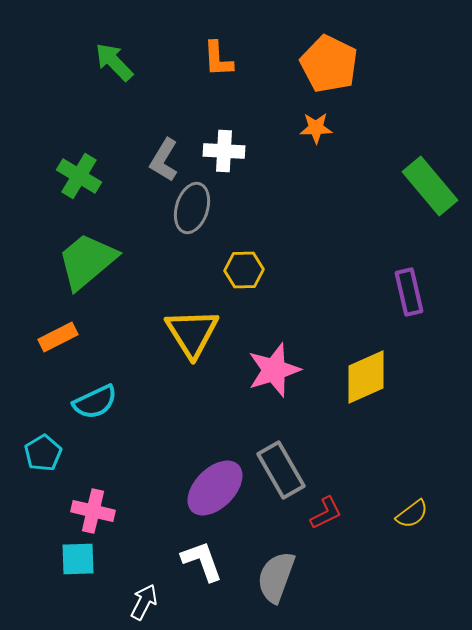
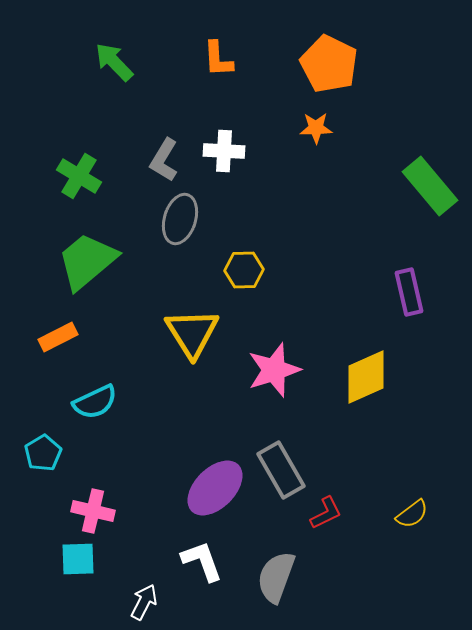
gray ellipse: moved 12 px left, 11 px down
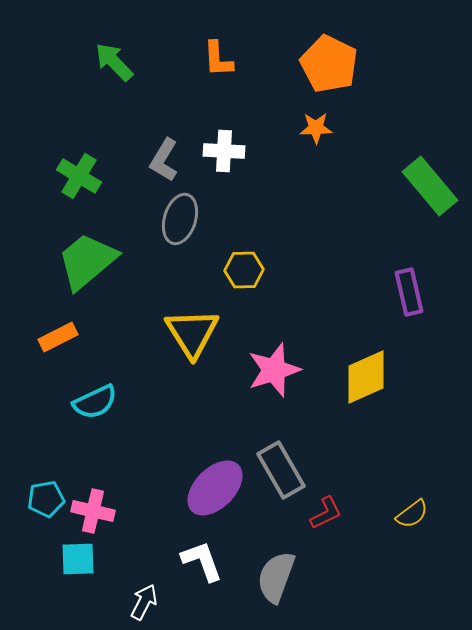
cyan pentagon: moved 3 px right, 46 px down; rotated 21 degrees clockwise
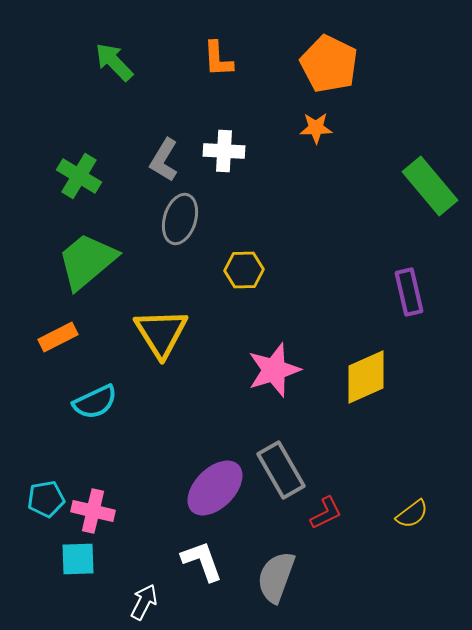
yellow triangle: moved 31 px left
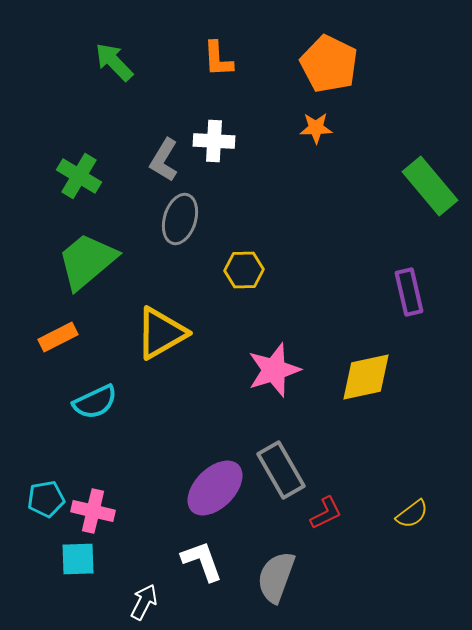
white cross: moved 10 px left, 10 px up
yellow triangle: rotated 32 degrees clockwise
yellow diamond: rotated 12 degrees clockwise
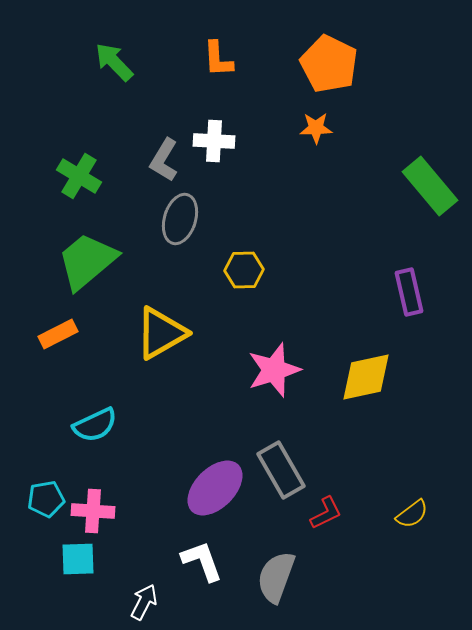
orange rectangle: moved 3 px up
cyan semicircle: moved 23 px down
pink cross: rotated 9 degrees counterclockwise
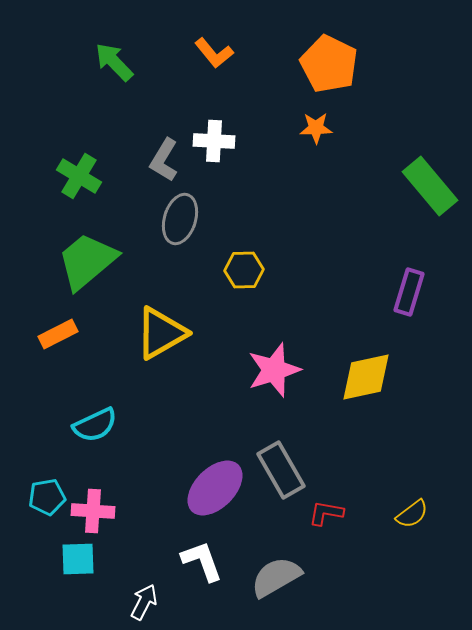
orange L-shape: moved 4 px left, 6 px up; rotated 36 degrees counterclockwise
purple rectangle: rotated 30 degrees clockwise
cyan pentagon: moved 1 px right, 2 px up
red L-shape: rotated 144 degrees counterclockwise
gray semicircle: rotated 40 degrees clockwise
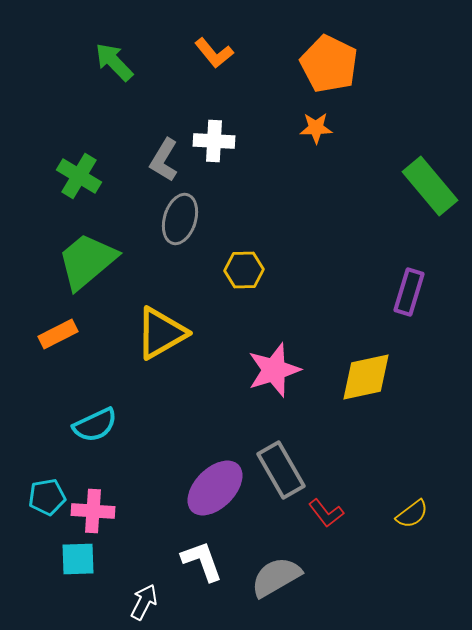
red L-shape: rotated 138 degrees counterclockwise
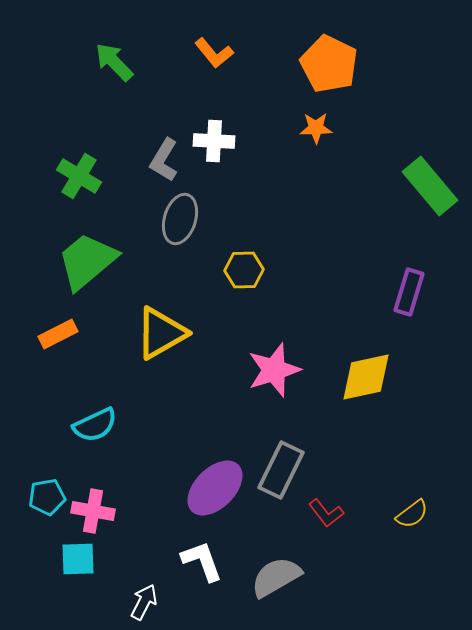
gray rectangle: rotated 56 degrees clockwise
pink cross: rotated 6 degrees clockwise
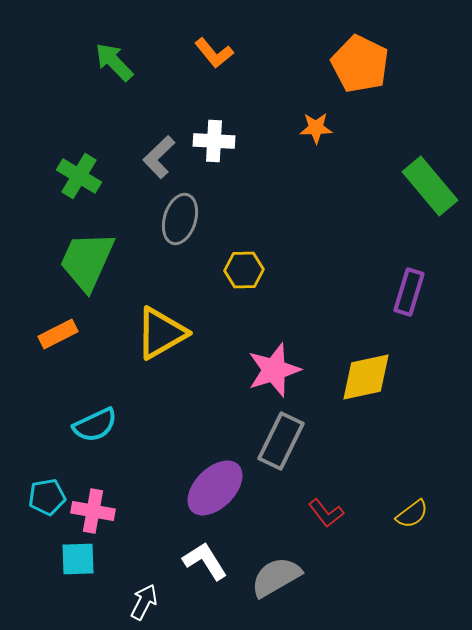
orange pentagon: moved 31 px right
gray L-shape: moved 5 px left, 3 px up; rotated 15 degrees clockwise
green trapezoid: rotated 26 degrees counterclockwise
gray rectangle: moved 29 px up
white L-shape: moved 3 px right; rotated 12 degrees counterclockwise
